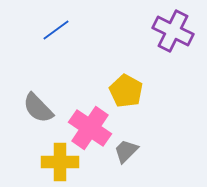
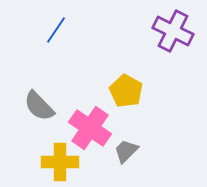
blue line: rotated 20 degrees counterclockwise
gray semicircle: moved 1 px right, 2 px up
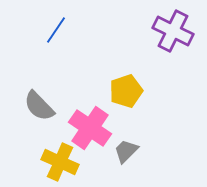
yellow pentagon: rotated 24 degrees clockwise
yellow cross: rotated 24 degrees clockwise
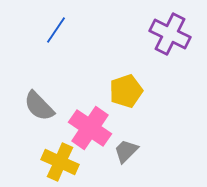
purple cross: moved 3 px left, 3 px down
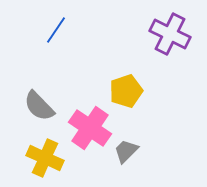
yellow cross: moved 15 px left, 4 px up
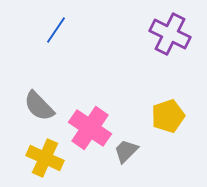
yellow pentagon: moved 42 px right, 25 px down
